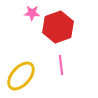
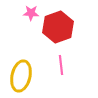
pink star: moved 1 px left
yellow ellipse: rotated 28 degrees counterclockwise
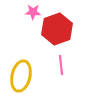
pink star: moved 2 px right, 1 px up
red hexagon: moved 1 px left, 2 px down
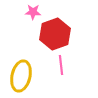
red hexagon: moved 2 px left, 5 px down
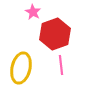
pink star: rotated 28 degrees clockwise
yellow ellipse: moved 8 px up
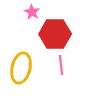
pink star: moved 1 px left
red hexagon: rotated 20 degrees clockwise
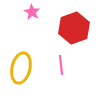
red hexagon: moved 19 px right, 6 px up; rotated 20 degrees counterclockwise
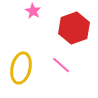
pink star: moved 1 px right, 1 px up
pink line: rotated 42 degrees counterclockwise
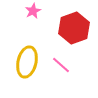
pink star: rotated 14 degrees clockwise
yellow ellipse: moved 6 px right, 6 px up
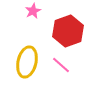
red hexagon: moved 6 px left, 3 px down
